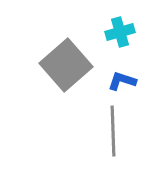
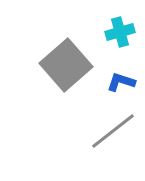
blue L-shape: moved 1 px left, 1 px down
gray line: rotated 54 degrees clockwise
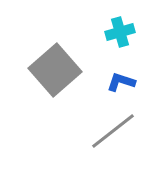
gray square: moved 11 px left, 5 px down
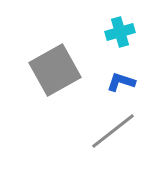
gray square: rotated 12 degrees clockwise
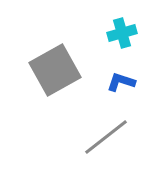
cyan cross: moved 2 px right, 1 px down
gray line: moved 7 px left, 6 px down
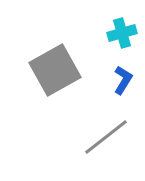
blue L-shape: moved 2 px right, 2 px up; rotated 104 degrees clockwise
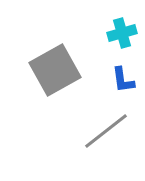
blue L-shape: rotated 140 degrees clockwise
gray line: moved 6 px up
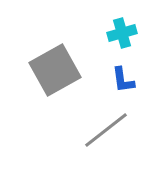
gray line: moved 1 px up
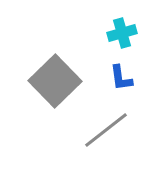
gray square: moved 11 px down; rotated 15 degrees counterclockwise
blue L-shape: moved 2 px left, 2 px up
